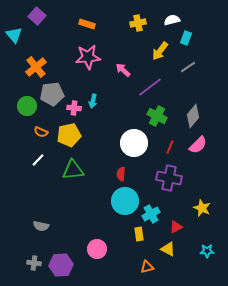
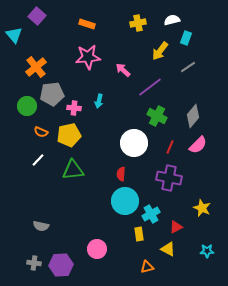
cyan arrow: moved 6 px right
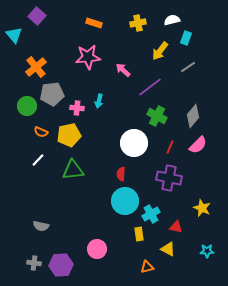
orange rectangle: moved 7 px right, 1 px up
pink cross: moved 3 px right
red triangle: rotated 40 degrees clockwise
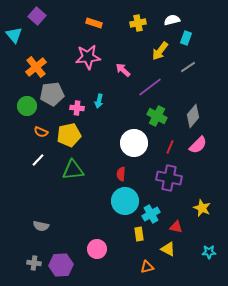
cyan star: moved 2 px right, 1 px down
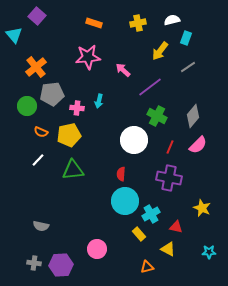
white circle: moved 3 px up
yellow rectangle: rotated 32 degrees counterclockwise
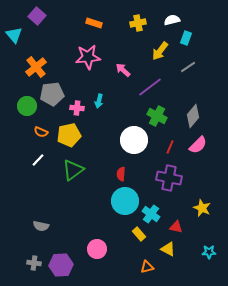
green triangle: rotated 30 degrees counterclockwise
cyan cross: rotated 24 degrees counterclockwise
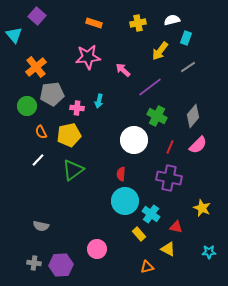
orange semicircle: rotated 40 degrees clockwise
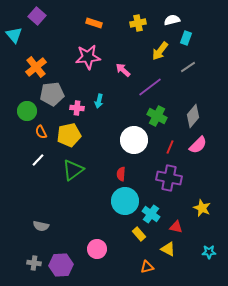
green circle: moved 5 px down
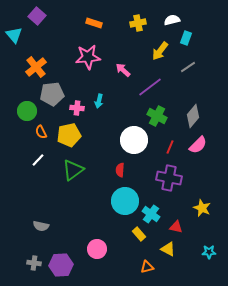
red semicircle: moved 1 px left, 4 px up
